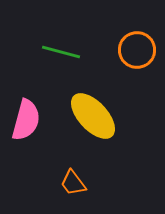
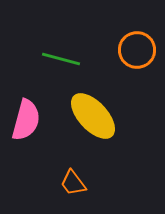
green line: moved 7 px down
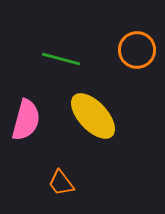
orange trapezoid: moved 12 px left
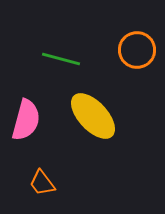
orange trapezoid: moved 19 px left
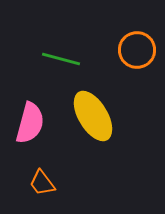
yellow ellipse: rotated 12 degrees clockwise
pink semicircle: moved 4 px right, 3 px down
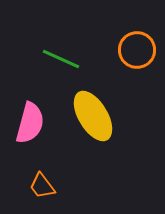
green line: rotated 9 degrees clockwise
orange trapezoid: moved 3 px down
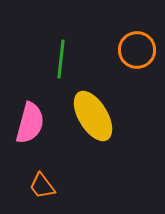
green line: rotated 72 degrees clockwise
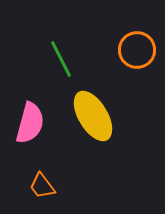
green line: rotated 33 degrees counterclockwise
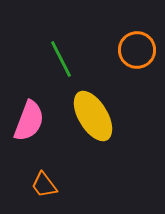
pink semicircle: moved 1 px left, 2 px up; rotated 6 degrees clockwise
orange trapezoid: moved 2 px right, 1 px up
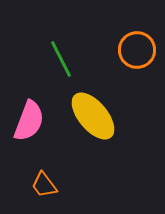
yellow ellipse: rotated 9 degrees counterclockwise
